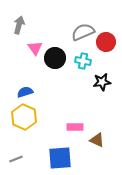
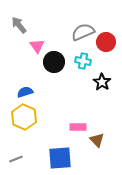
gray arrow: rotated 54 degrees counterclockwise
pink triangle: moved 2 px right, 2 px up
black circle: moved 1 px left, 4 px down
black star: rotated 30 degrees counterclockwise
pink rectangle: moved 3 px right
brown triangle: rotated 21 degrees clockwise
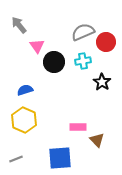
cyan cross: rotated 21 degrees counterclockwise
blue semicircle: moved 2 px up
yellow hexagon: moved 3 px down
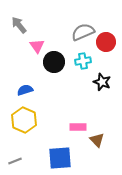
black star: rotated 12 degrees counterclockwise
gray line: moved 1 px left, 2 px down
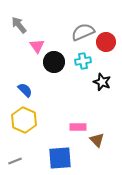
blue semicircle: rotated 63 degrees clockwise
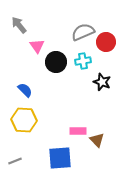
black circle: moved 2 px right
yellow hexagon: rotated 20 degrees counterclockwise
pink rectangle: moved 4 px down
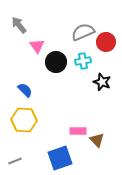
blue square: rotated 15 degrees counterclockwise
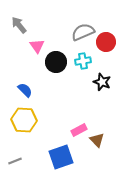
pink rectangle: moved 1 px right, 1 px up; rotated 28 degrees counterclockwise
blue square: moved 1 px right, 1 px up
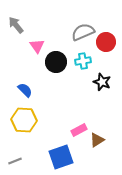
gray arrow: moved 3 px left
brown triangle: rotated 42 degrees clockwise
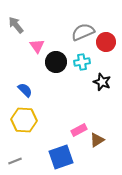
cyan cross: moved 1 px left, 1 px down
